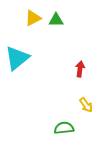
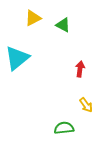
green triangle: moved 7 px right, 5 px down; rotated 28 degrees clockwise
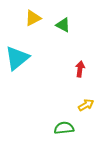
yellow arrow: rotated 84 degrees counterclockwise
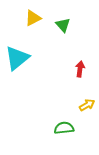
green triangle: rotated 21 degrees clockwise
yellow arrow: moved 1 px right
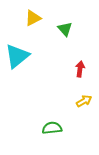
green triangle: moved 2 px right, 4 px down
cyan triangle: moved 2 px up
yellow arrow: moved 3 px left, 4 px up
green semicircle: moved 12 px left
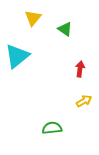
yellow triangle: rotated 24 degrees counterclockwise
green triangle: rotated 14 degrees counterclockwise
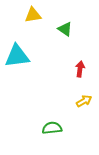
yellow triangle: moved 3 px up; rotated 42 degrees clockwise
cyan triangle: rotated 32 degrees clockwise
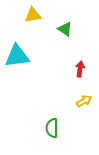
green semicircle: rotated 84 degrees counterclockwise
